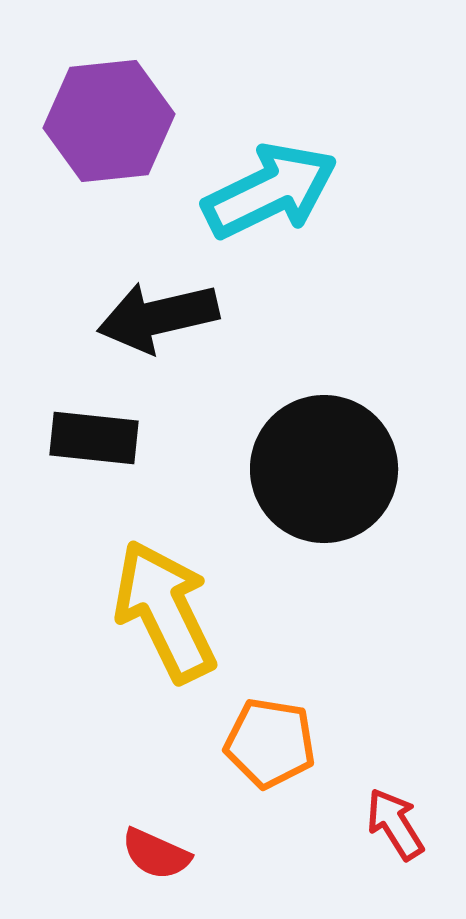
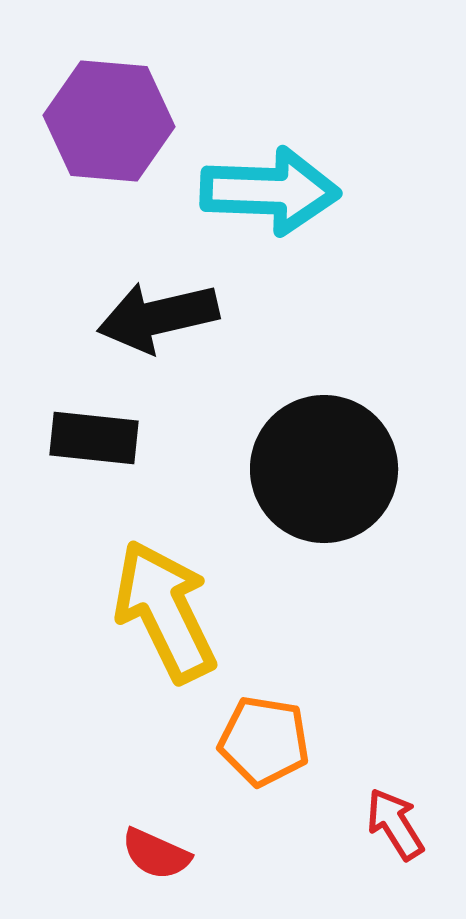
purple hexagon: rotated 11 degrees clockwise
cyan arrow: rotated 28 degrees clockwise
orange pentagon: moved 6 px left, 2 px up
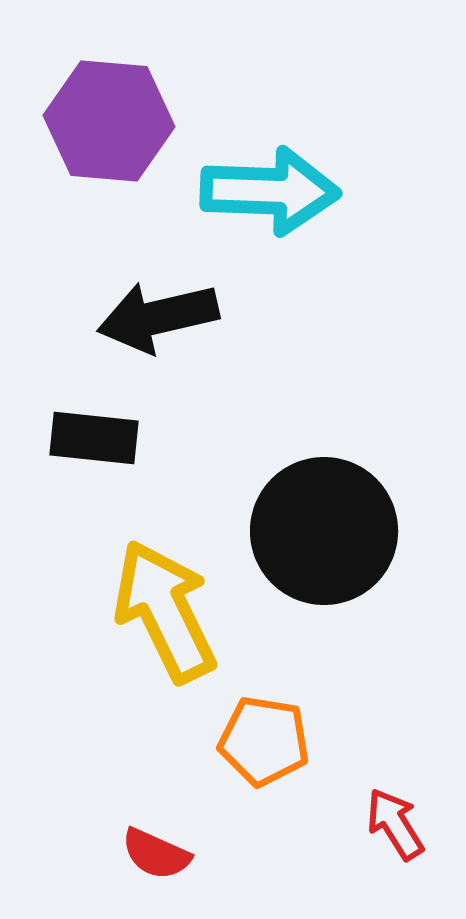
black circle: moved 62 px down
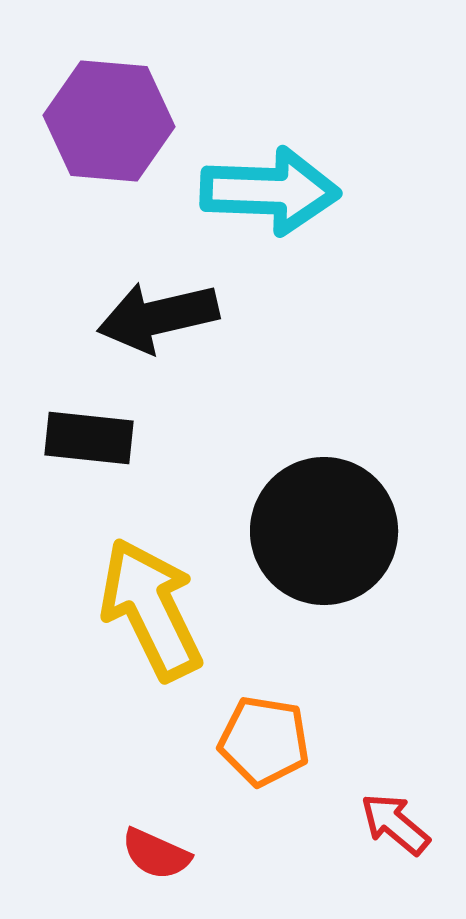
black rectangle: moved 5 px left
yellow arrow: moved 14 px left, 2 px up
red arrow: rotated 18 degrees counterclockwise
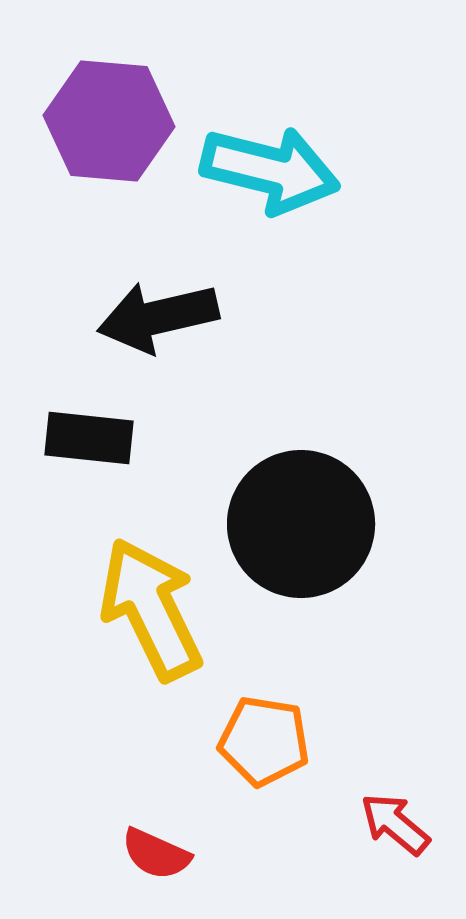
cyan arrow: moved 21 px up; rotated 12 degrees clockwise
black circle: moved 23 px left, 7 px up
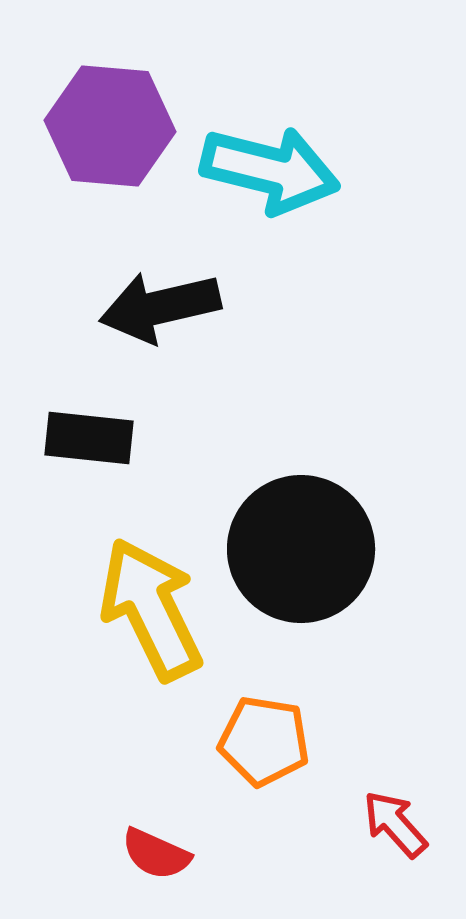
purple hexagon: moved 1 px right, 5 px down
black arrow: moved 2 px right, 10 px up
black circle: moved 25 px down
red arrow: rotated 8 degrees clockwise
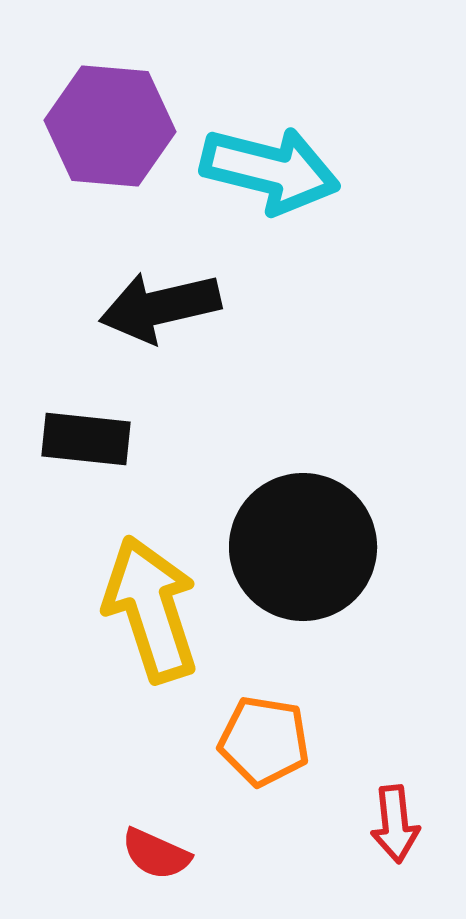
black rectangle: moved 3 px left, 1 px down
black circle: moved 2 px right, 2 px up
yellow arrow: rotated 8 degrees clockwise
red arrow: rotated 144 degrees counterclockwise
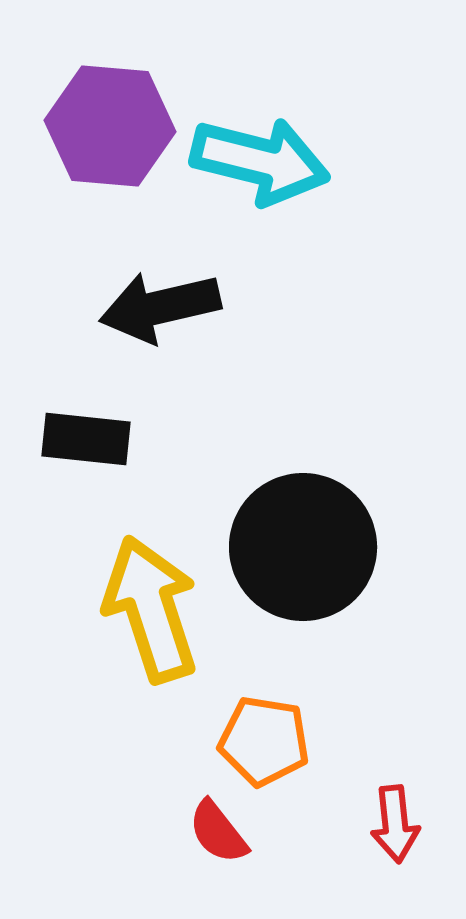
cyan arrow: moved 10 px left, 9 px up
red semicircle: moved 62 px right, 22 px up; rotated 28 degrees clockwise
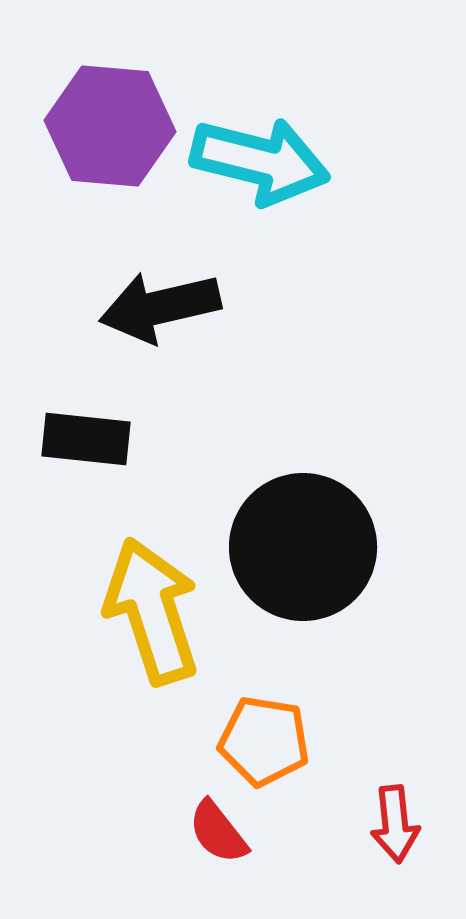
yellow arrow: moved 1 px right, 2 px down
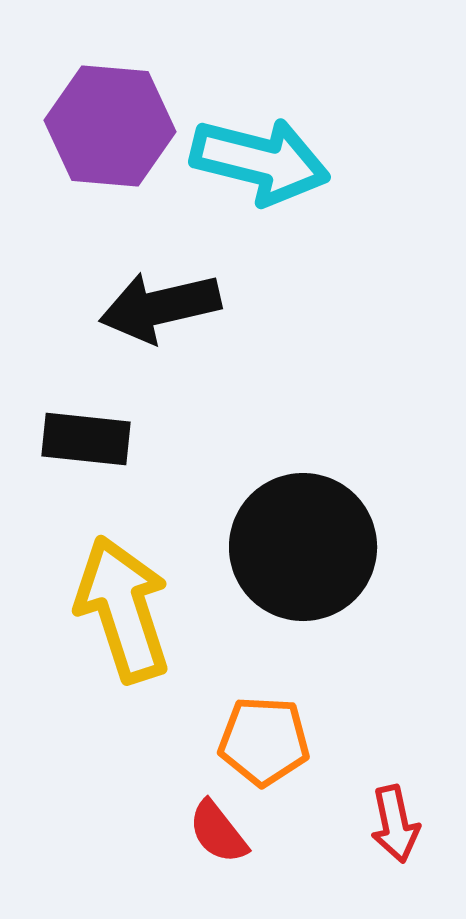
yellow arrow: moved 29 px left, 2 px up
orange pentagon: rotated 6 degrees counterclockwise
red arrow: rotated 6 degrees counterclockwise
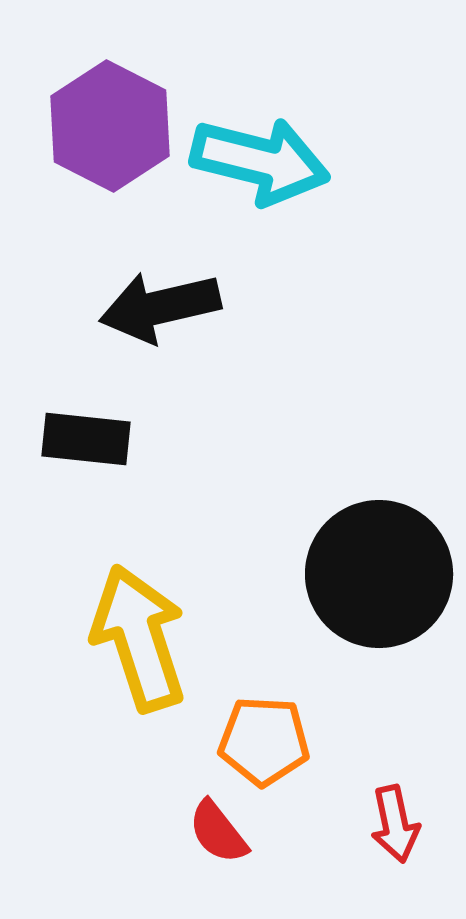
purple hexagon: rotated 22 degrees clockwise
black circle: moved 76 px right, 27 px down
yellow arrow: moved 16 px right, 29 px down
